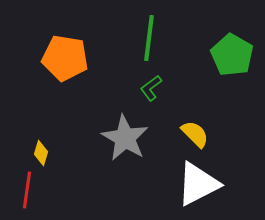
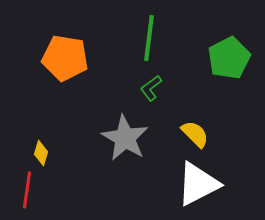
green pentagon: moved 3 px left, 3 px down; rotated 15 degrees clockwise
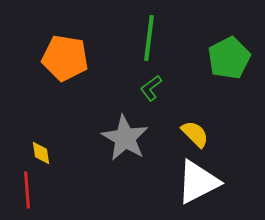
yellow diamond: rotated 25 degrees counterclockwise
white triangle: moved 2 px up
red line: rotated 12 degrees counterclockwise
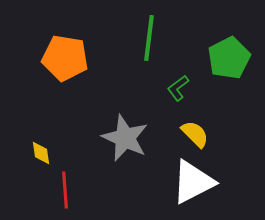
green L-shape: moved 27 px right
gray star: rotated 6 degrees counterclockwise
white triangle: moved 5 px left
red line: moved 38 px right
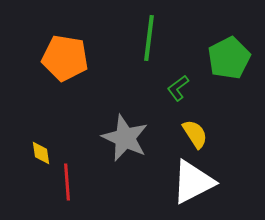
yellow semicircle: rotated 12 degrees clockwise
red line: moved 2 px right, 8 px up
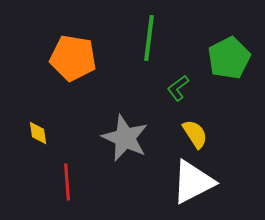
orange pentagon: moved 8 px right
yellow diamond: moved 3 px left, 20 px up
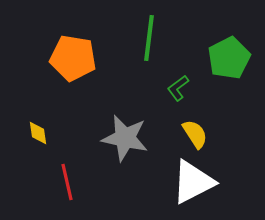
gray star: rotated 12 degrees counterclockwise
red line: rotated 9 degrees counterclockwise
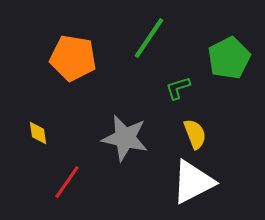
green line: rotated 27 degrees clockwise
green L-shape: rotated 20 degrees clockwise
yellow semicircle: rotated 12 degrees clockwise
red line: rotated 48 degrees clockwise
